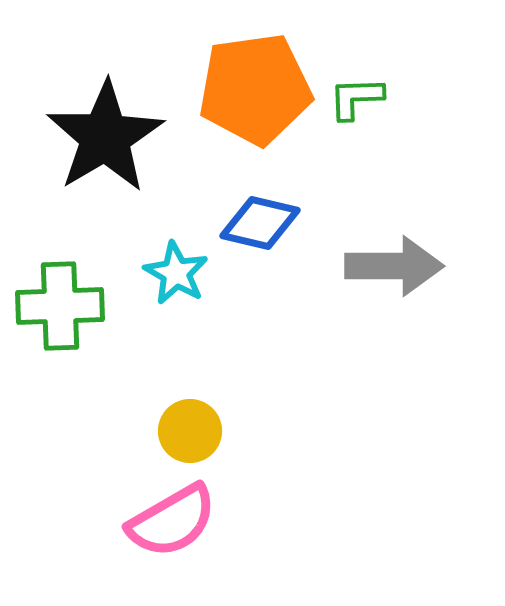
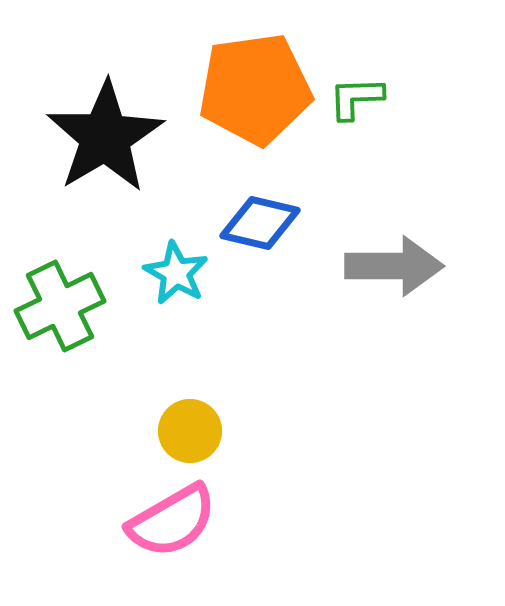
green cross: rotated 24 degrees counterclockwise
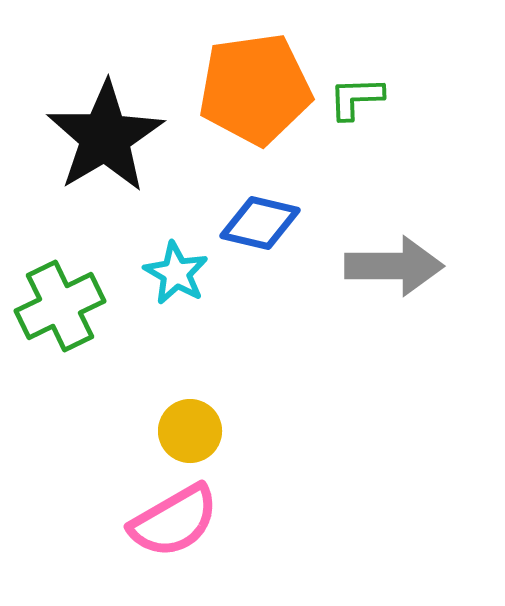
pink semicircle: moved 2 px right
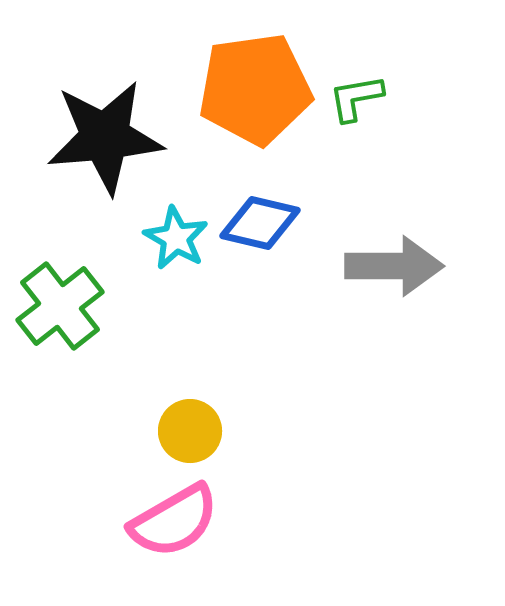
green L-shape: rotated 8 degrees counterclockwise
black star: rotated 26 degrees clockwise
cyan star: moved 35 px up
green cross: rotated 12 degrees counterclockwise
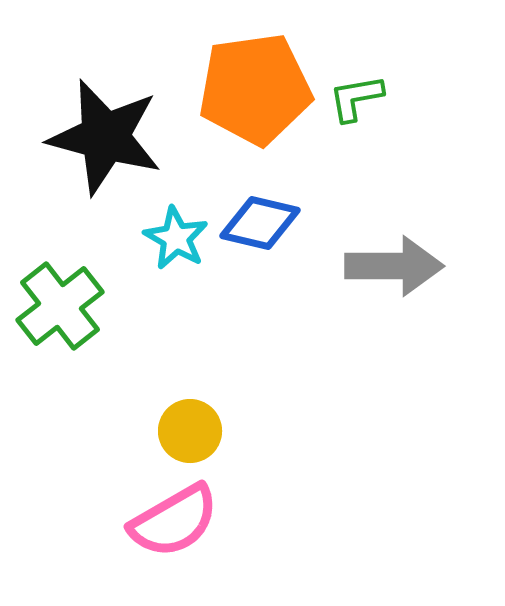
black star: rotated 20 degrees clockwise
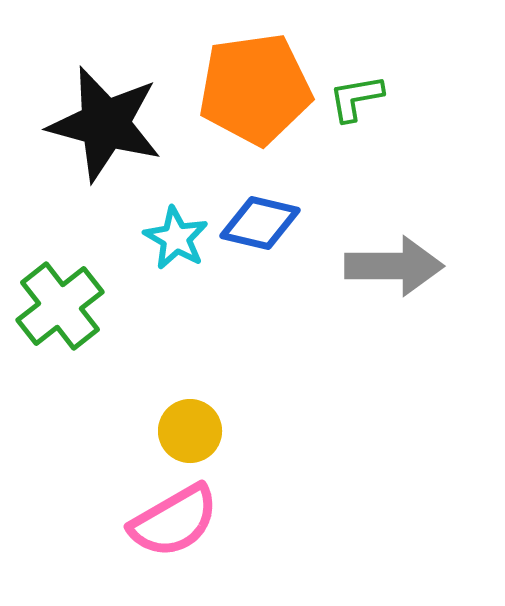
black star: moved 13 px up
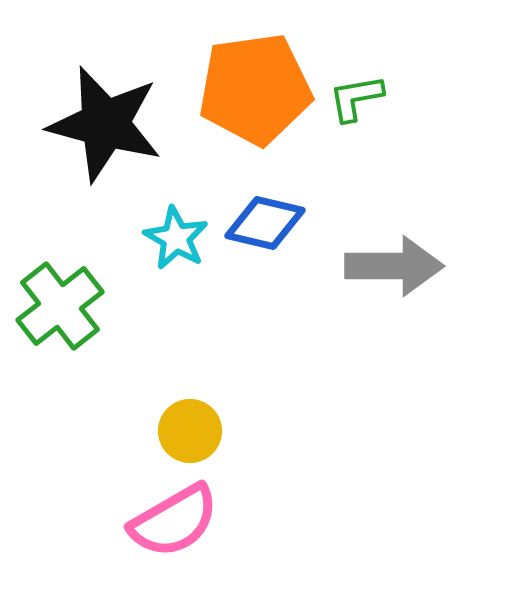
blue diamond: moved 5 px right
